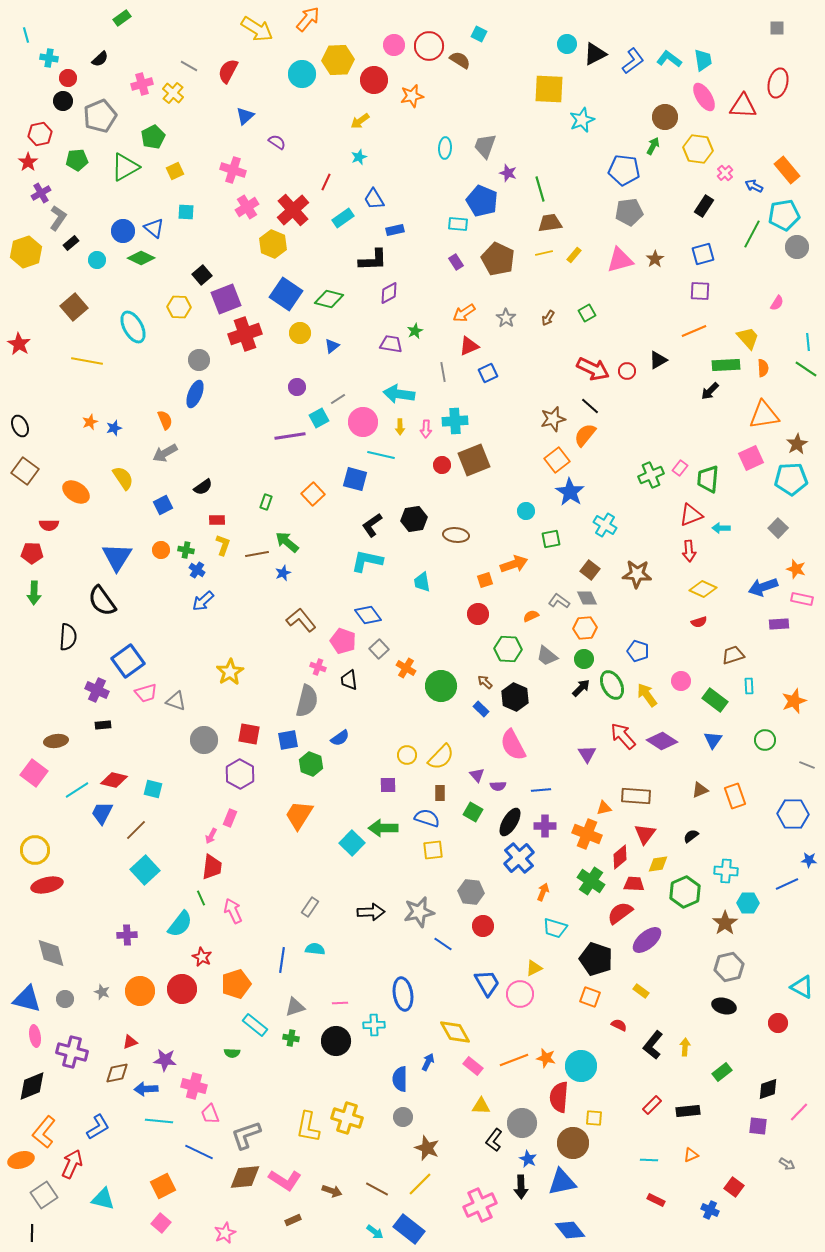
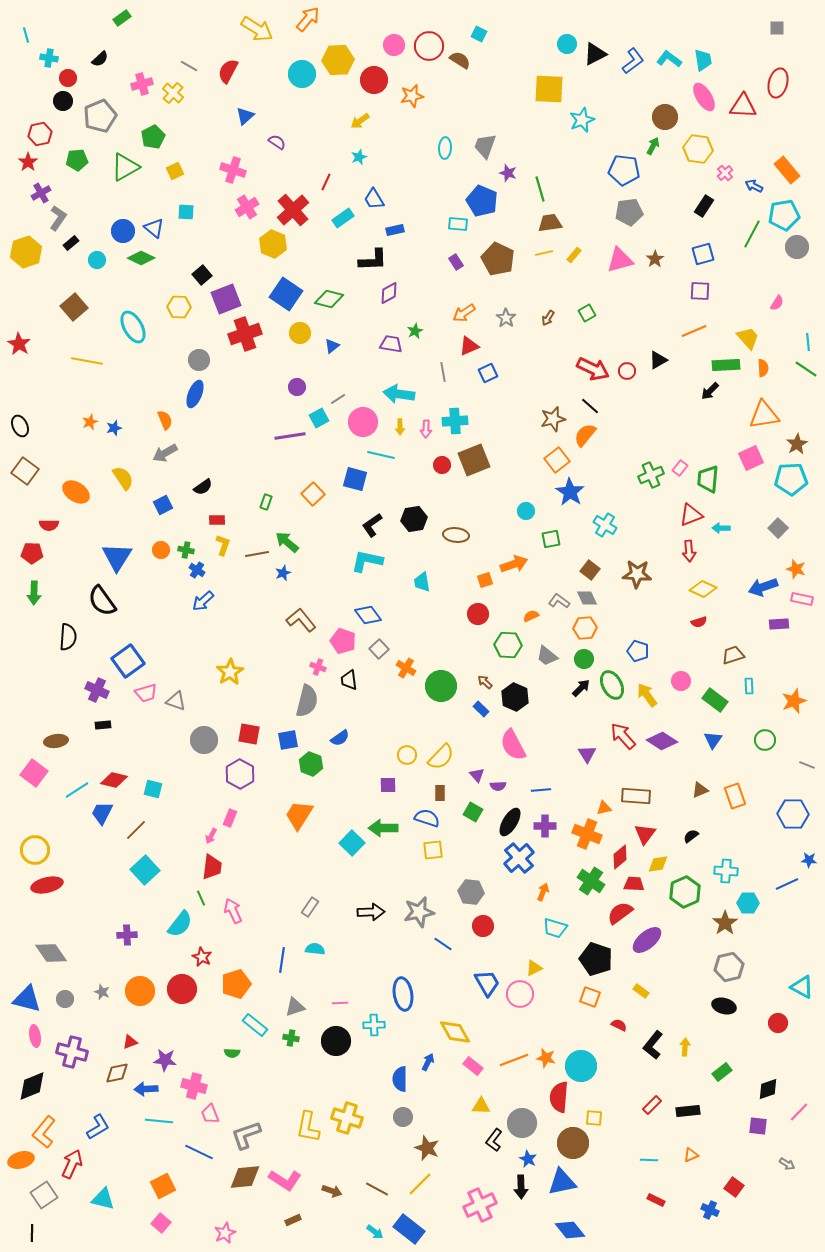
green hexagon at (508, 649): moved 4 px up
gray diamond at (51, 953): rotated 20 degrees counterclockwise
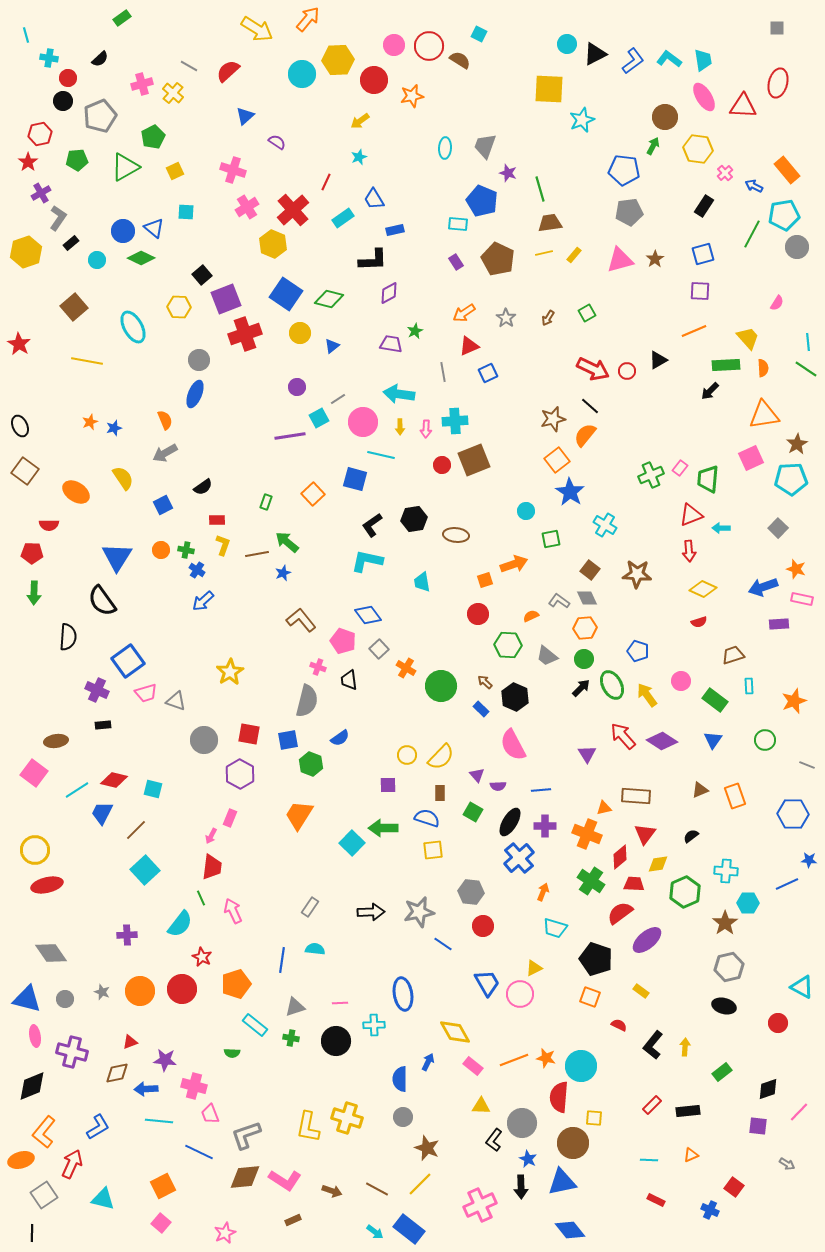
red semicircle at (228, 71): rotated 20 degrees clockwise
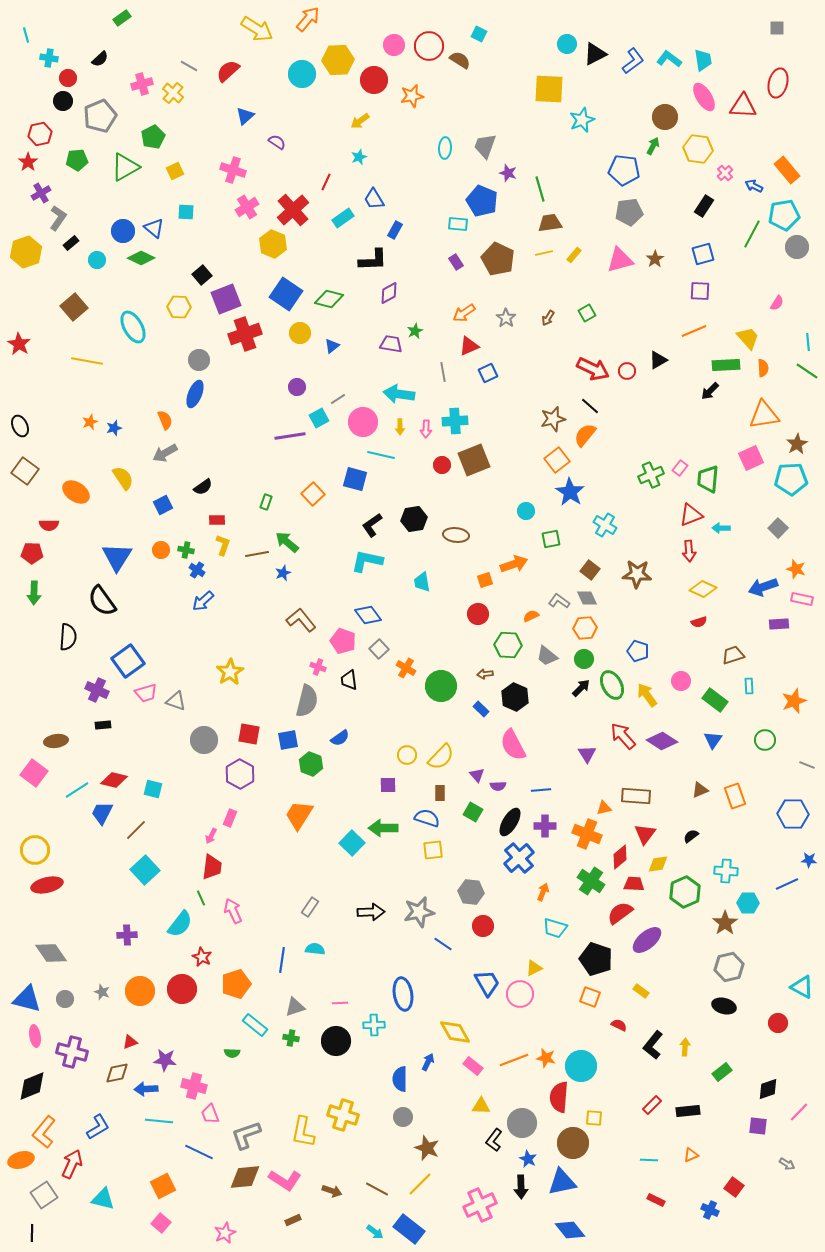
blue rectangle at (395, 230): rotated 48 degrees counterclockwise
green line at (806, 369): moved 1 px right, 2 px down
brown arrow at (485, 682): moved 8 px up; rotated 49 degrees counterclockwise
yellow cross at (347, 1118): moved 4 px left, 3 px up
yellow L-shape at (308, 1127): moved 5 px left, 5 px down
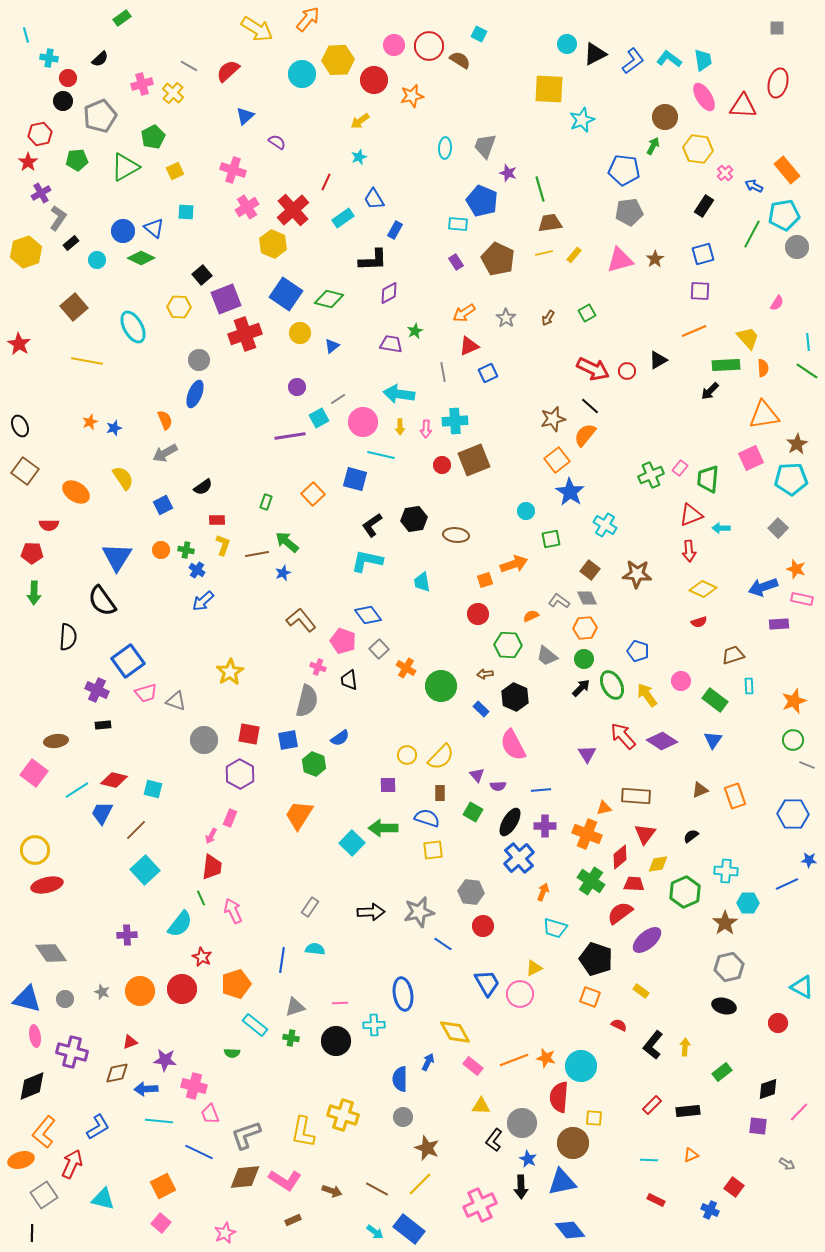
green circle at (765, 740): moved 28 px right
green hexagon at (311, 764): moved 3 px right
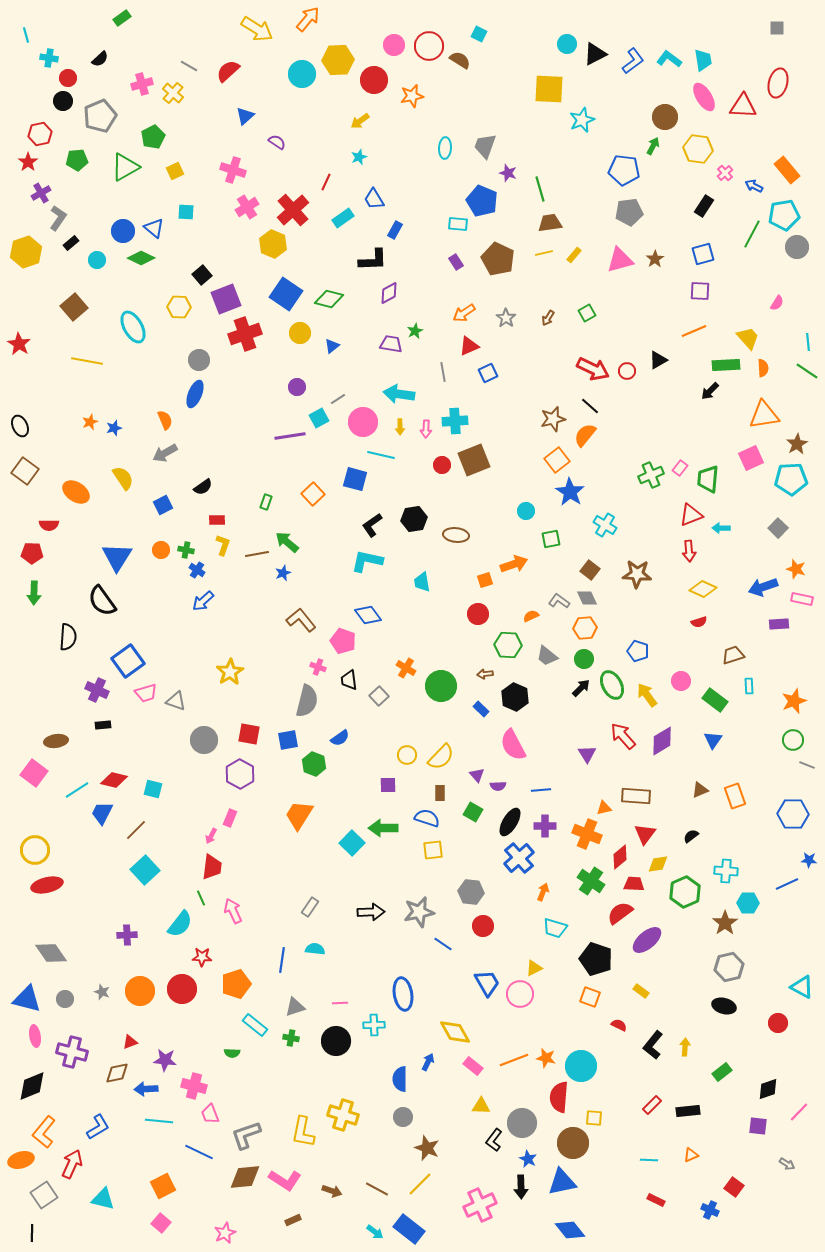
gray square at (379, 649): moved 47 px down
purple diamond at (662, 741): rotated 64 degrees counterclockwise
red star at (202, 957): rotated 24 degrees counterclockwise
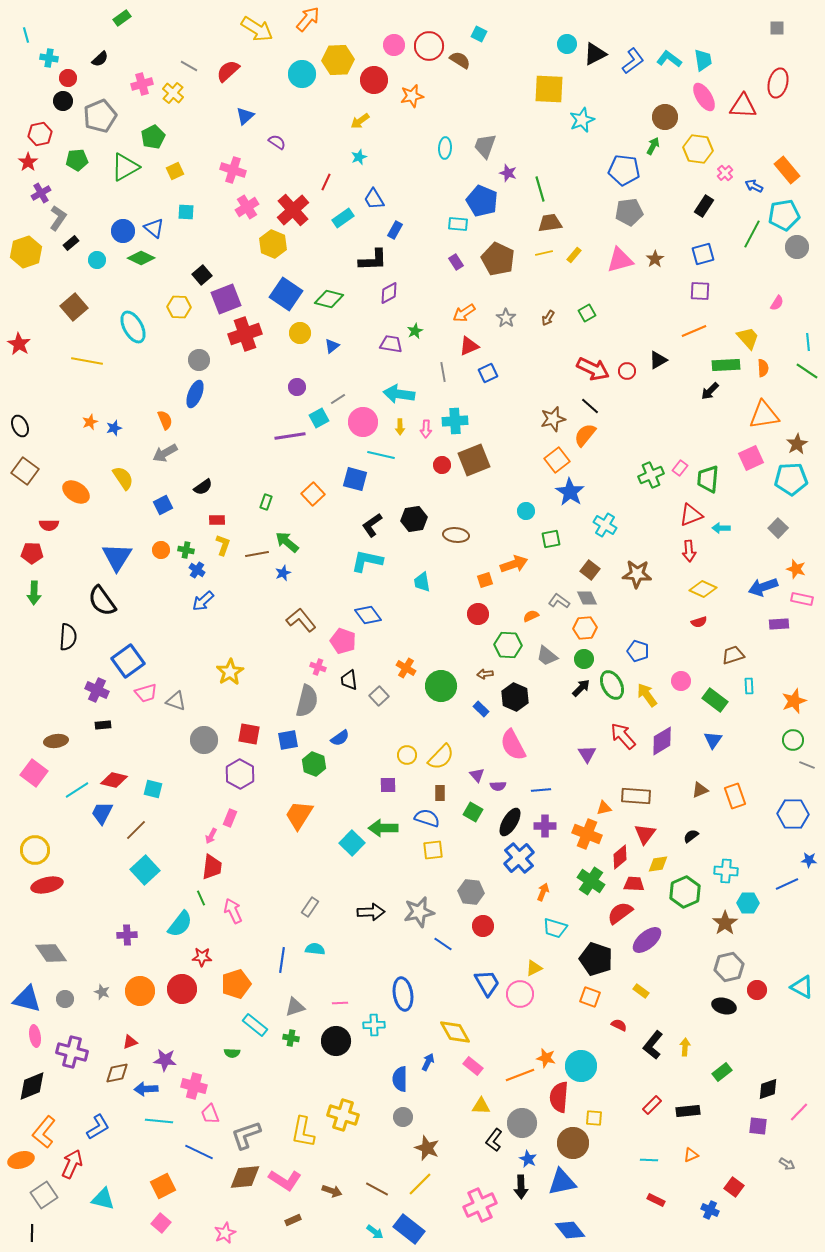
red circle at (778, 1023): moved 21 px left, 33 px up
orange line at (514, 1060): moved 6 px right, 15 px down
